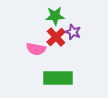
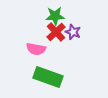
red cross: moved 5 px up
green rectangle: moved 10 px left, 1 px up; rotated 20 degrees clockwise
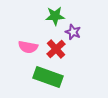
red cross: moved 17 px down
pink semicircle: moved 8 px left, 2 px up
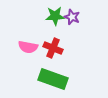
purple star: moved 1 px left, 15 px up
red cross: moved 3 px left, 1 px up; rotated 24 degrees counterclockwise
green rectangle: moved 5 px right, 2 px down
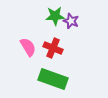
purple star: moved 1 px left, 4 px down
pink semicircle: rotated 132 degrees counterclockwise
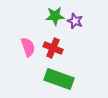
purple star: moved 4 px right
pink semicircle: rotated 12 degrees clockwise
green rectangle: moved 6 px right
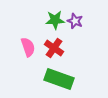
green star: moved 4 px down
red cross: moved 1 px right; rotated 12 degrees clockwise
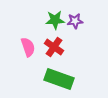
purple star: rotated 28 degrees counterclockwise
red cross: moved 1 px up
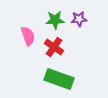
purple star: moved 4 px right, 2 px up
pink semicircle: moved 11 px up
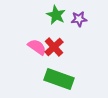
green star: moved 1 px right, 5 px up; rotated 30 degrees clockwise
pink semicircle: moved 9 px right, 11 px down; rotated 36 degrees counterclockwise
red cross: rotated 12 degrees clockwise
